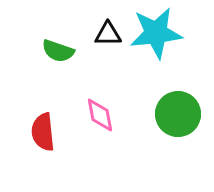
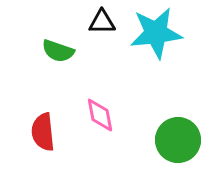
black triangle: moved 6 px left, 12 px up
green circle: moved 26 px down
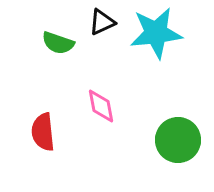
black triangle: rotated 24 degrees counterclockwise
green semicircle: moved 8 px up
pink diamond: moved 1 px right, 9 px up
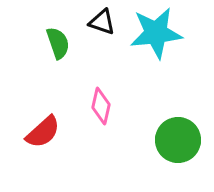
black triangle: rotated 44 degrees clockwise
green semicircle: rotated 128 degrees counterclockwise
pink diamond: rotated 24 degrees clockwise
red semicircle: rotated 126 degrees counterclockwise
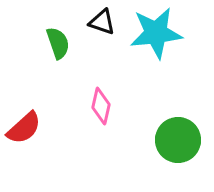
red semicircle: moved 19 px left, 4 px up
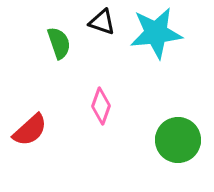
green semicircle: moved 1 px right
pink diamond: rotated 6 degrees clockwise
red semicircle: moved 6 px right, 2 px down
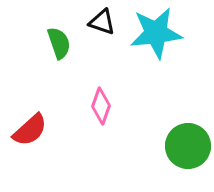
green circle: moved 10 px right, 6 px down
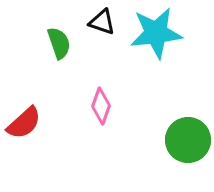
red semicircle: moved 6 px left, 7 px up
green circle: moved 6 px up
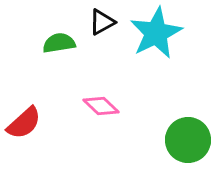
black triangle: rotated 48 degrees counterclockwise
cyan star: rotated 20 degrees counterclockwise
green semicircle: rotated 80 degrees counterclockwise
pink diamond: rotated 66 degrees counterclockwise
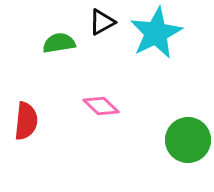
red semicircle: moved 2 px right, 2 px up; rotated 42 degrees counterclockwise
